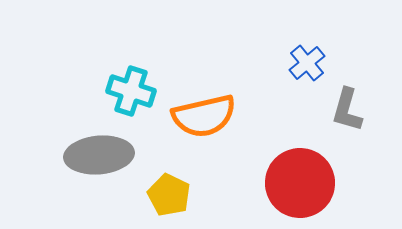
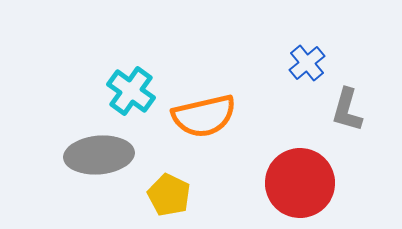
cyan cross: rotated 18 degrees clockwise
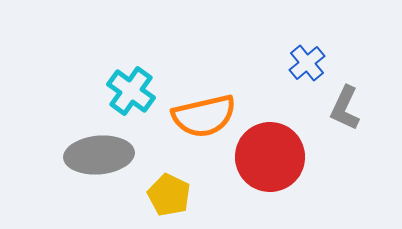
gray L-shape: moved 2 px left, 2 px up; rotated 9 degrees clockwise
red circle: moved 30 px left, 26 px up
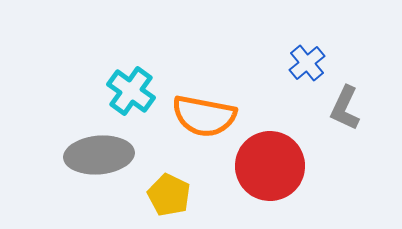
orange semicircle: rotated 24 degrees clockwise
red circle: moved 9 px down
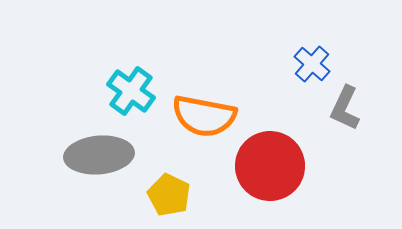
blue cross: moved 5 px right, 1 px down; rotated 9 degrees counterclockwise
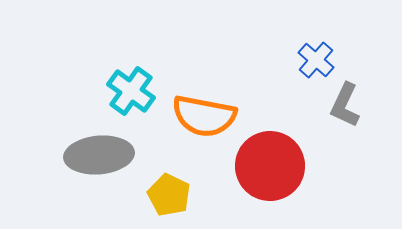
blue cross: moved 4 px right, 4 px up
gray L-shape: moved 3 px up
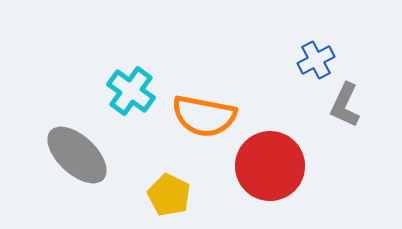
blue cross: rotated 21 degrees clockwise
gray ellipse: moved 22 px left; rotated 48 degrees clockwise
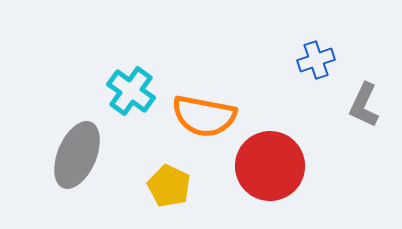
blue cross: rotated 9 degrees clockwise
gray L-shape: moved 19 px right
gray ellipse: rotated 70 degrees clockwise
yellow pentagon: moved 9 px up
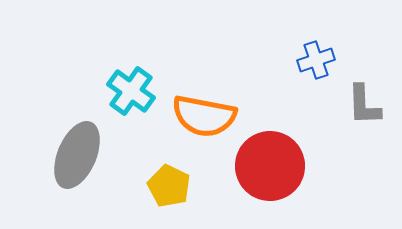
gray L-shape: rotated 27 degrees counterclockwise
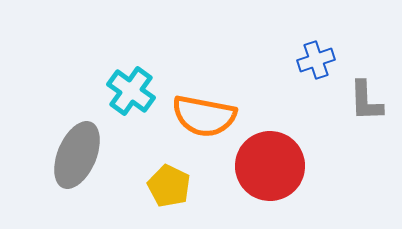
gray L-shape: moved 2 px right, 4 px up
